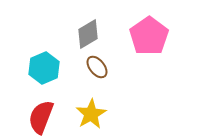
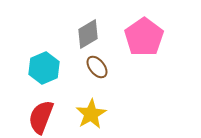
pink pentagon: moved 5 px left, 1 px down
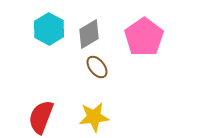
gray diamond: moved 1 px right
cyan hexagon: moved 5 px right, 39 px up; rotated 8 degrees counterclockwise
yellow star: moved 3 px right, 3 px down; rotated 24 degrees clockwise
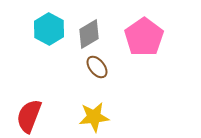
red semicircle: moved 12 px left, 1 px up
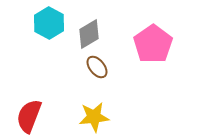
cyan hexagon: moved 6 px up
pink pentagon: moved 9 px right, 7 px down
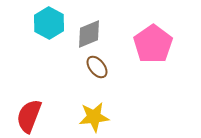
gray diamond: rotated 8 degrees clockwise
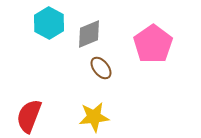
brown ellipse: moved 4 px right, 1 px down
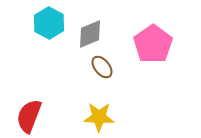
gray diamond: moved 1 px right
brown ellipse: moved 1 px right, 1 px up
yellow star: moved 5 px right; rotated 8 degrees clockwise
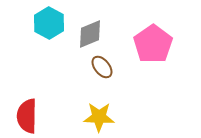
red semicircle: moved 2 px left; rotated 20 degrees counterclockwise
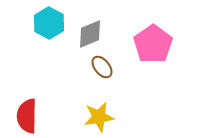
yellow star: rotated 12 degrees counterclockwise
